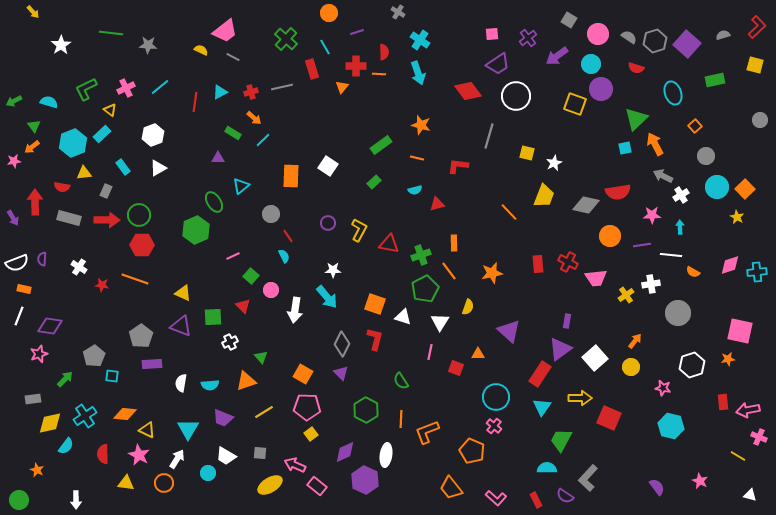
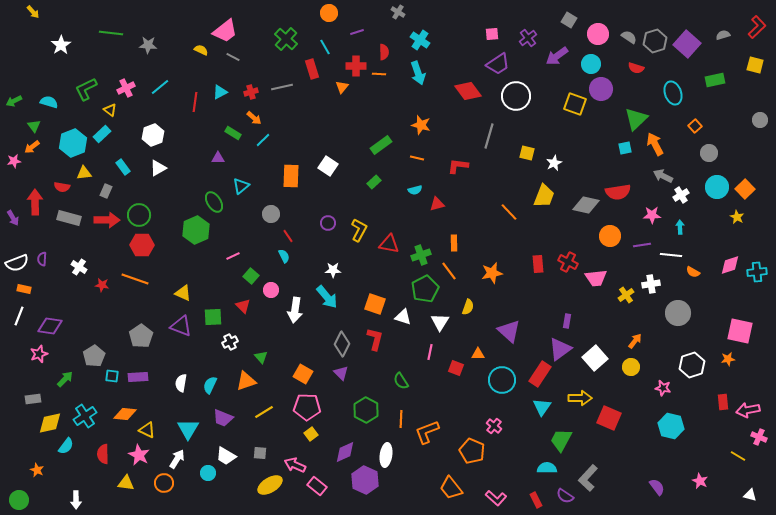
gray circle at (706, 156): moved 3 px right, 3 px up
purple rectangle at (152, 364): moved 14 px left, 13 px down
cyan semicircle at (210, 385): rotated 120 degrees clockwise
cyan circle at (496, 397): moved 6 px right, 17 px up
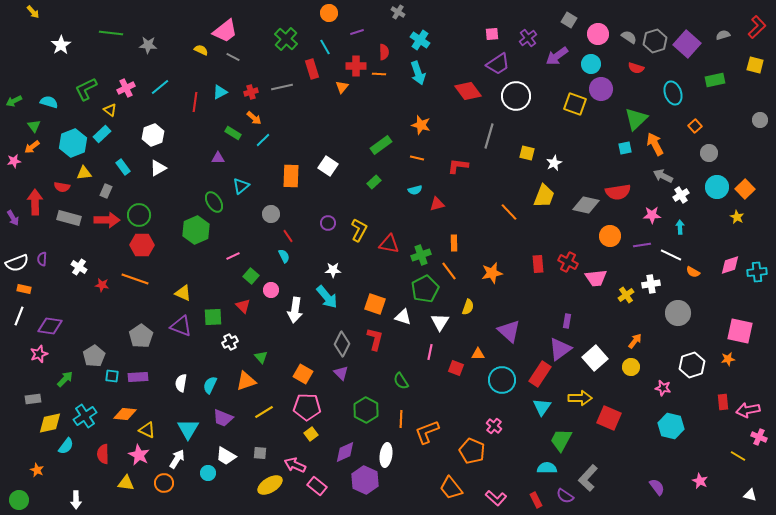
white line at (671, 255): rotated 20 degrees clockwise
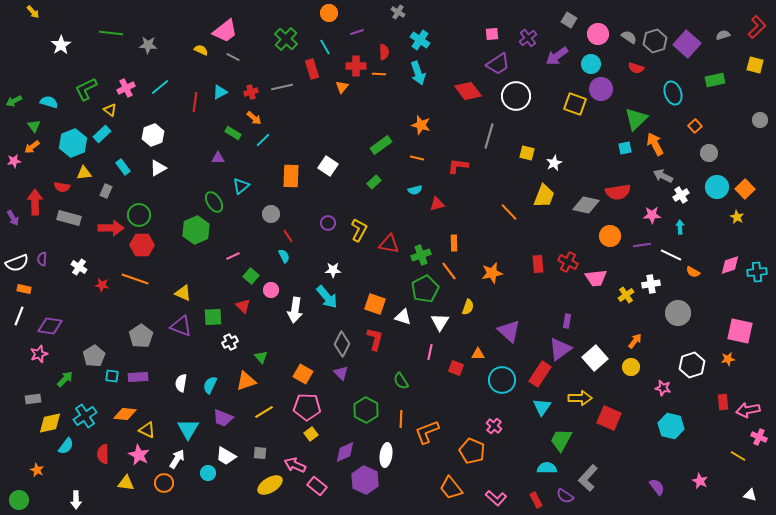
red arrow at (107, 220): moved 4 px right, 8 px down
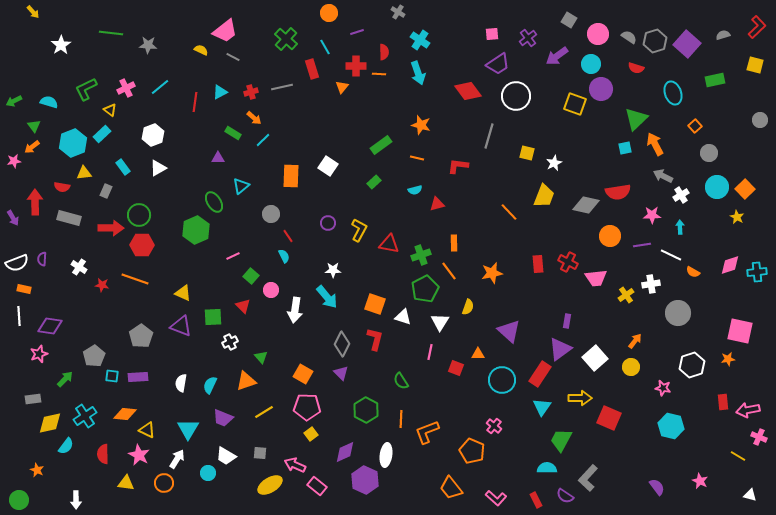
white line at (19, 316): rotated 24 degrees counterclockwise
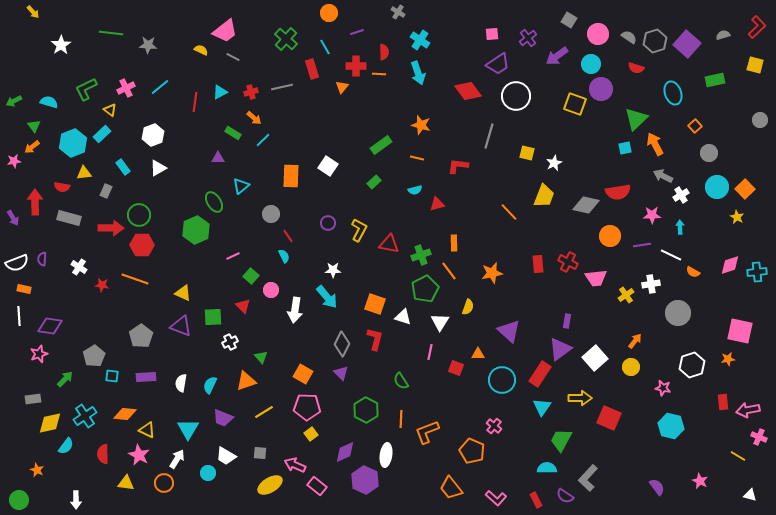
purple rectangle at (138, 377): moved 8 px right
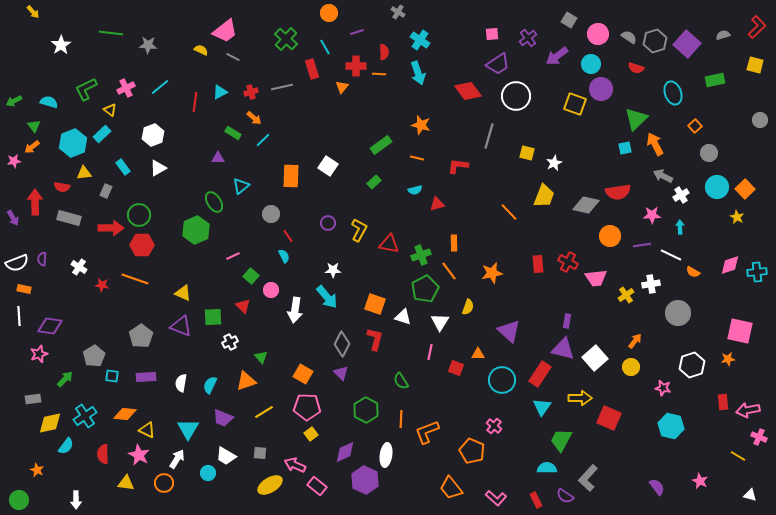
purple triangle at (560, 349): moved 3 px right; rotated 50 degrees clockwise
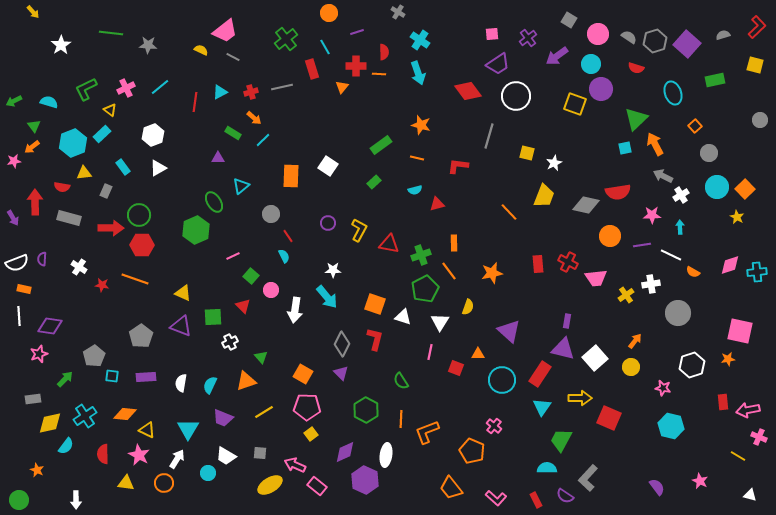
green cross at (286, 39): rotated 10 degrees clockwise
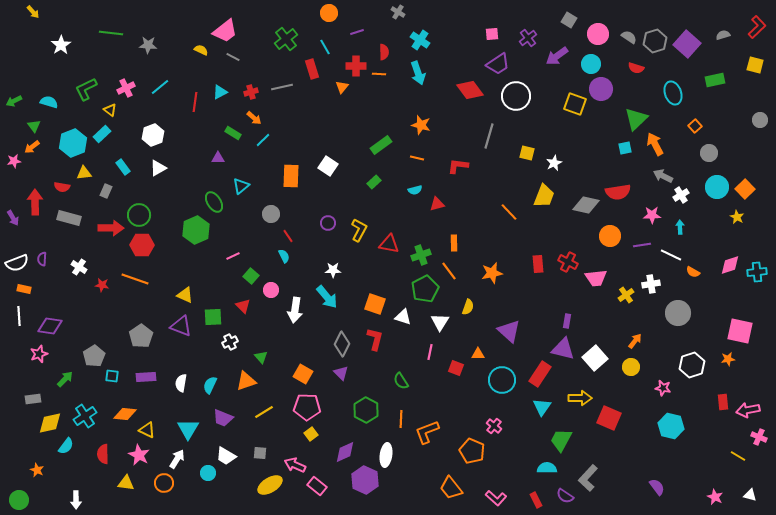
red diamond at (468, 91): moved 2 px right, 1 px up
yellow triangle at (183, 293): moved 2 px right, 2 px down
pink star at (700, 481): moved 15 px right, 16 px down
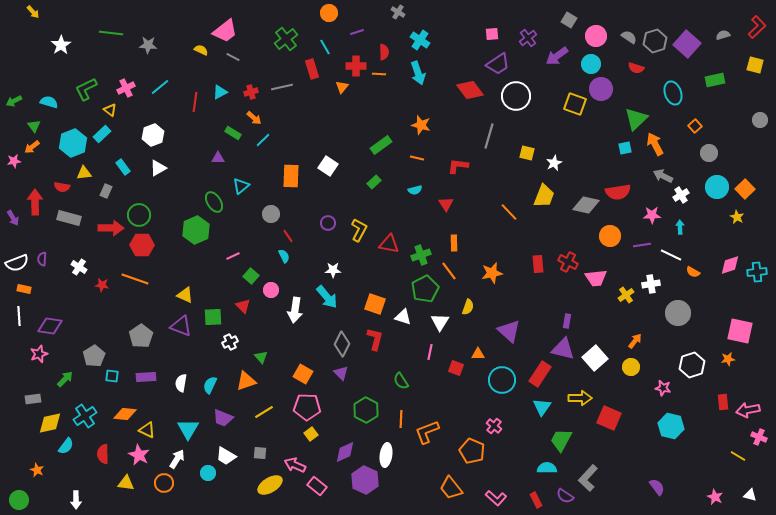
pink circle at (598, 34): moved 2 px left, 2 px down
red triangle at (437, 204): moved 9 px right; rotated 49 degrees counterclockwise
